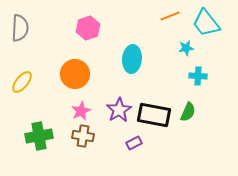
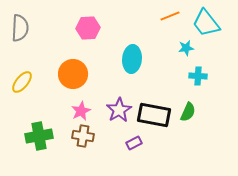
pink hexagon: rotated 15 degrees clockwise
orange circle: moved 2 px left
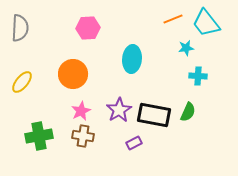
orange line: moved 3 px right, 3 px down
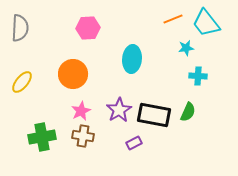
green cross: moved 3 px right, 1 px down
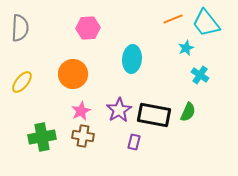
cyan star: rotated 14 degrees counterclockwise
cyan cross: moved 2 px right, 1 px up; rotated 30 degrees clockwise
purple rectangle: moved 1 px up; rotated 49 degrees counterclockwise
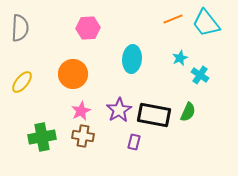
cyan star: moved 6 px left, 10 px down
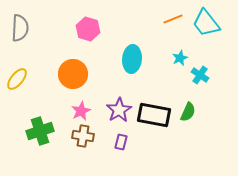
pink hexagon: moved 1 px down; rotated 20 degrees clockwise
yellow ellipse: moved 5 px left, 3 px up
green cross: moved 2 px left, 6 px up; rotated 8 degrees counterclockwise
purple rectangle: moved 13 px left
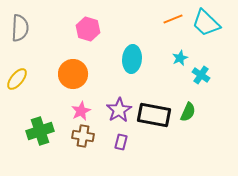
cyan trapezoid: rotated 8 degrees counterclockwise
cyan cross: moved 1 px right
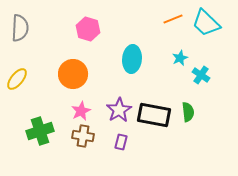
green semicircle: rotated 30 degrees counterclockwise
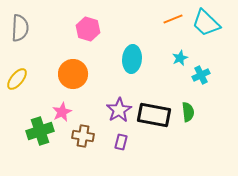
cyan cross: rotated 30 degrees clockwise
pink star: moved 19 px left, 1 px down
